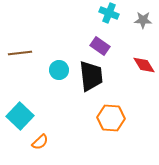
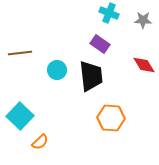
purple rectangle: moved 2 px up
cyan circle: moved 2 px left
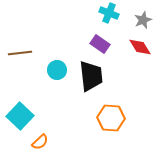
gray star: rotated 24 degrees counterclockwise
red diamond: moved 4 px left, 18 px up
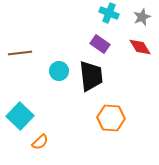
gray star: moved 1 px left, 3 px up
cyan circle: moved 2 px right, 1 px down
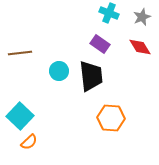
orange semicircle: moved 11 px left
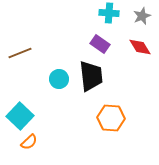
cyan cross: rotated 18 degrees counterclockwise
gray star: moved 1 px up
brown line: rotated 15 degrees counterclockwise
cyan circle: moved 8 px down
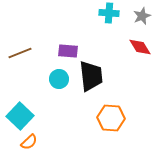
purple rectangle: moved 32 px left, 7 px down; rotated 30 degrees counterclockwise
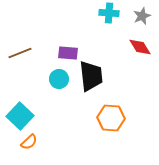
purple rectangle: moved 2 px down
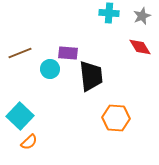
cyan circle: moved 9 px left, 10 px up
orange hexagon: moved 5 px right
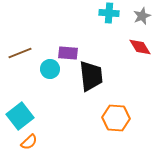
cyan square: rotated 8 degrees clockwise
